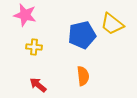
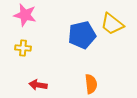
yellow cross: moved 11 px left, 1 px down
orange semicircle: moved 8 px right, 8 px down
red arrow: rotated 30 degrees counterclockwise
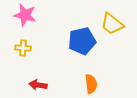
blue pentagon: moved 6 px down
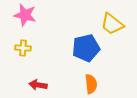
blue pentagon: moved 4 px right, 7 px down
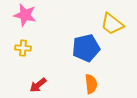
red arrow: rotated 48 degrees counterclockwise
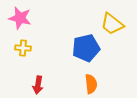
pink star: moved 5 px left, 3 px down
red arrow: rotated 42 degrees counterclockwise
